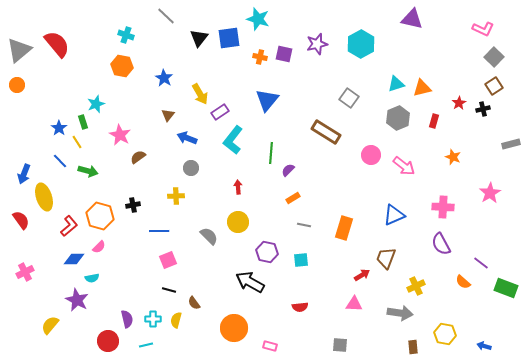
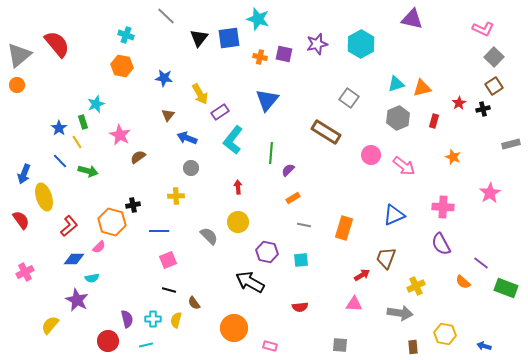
gray triangle at (19, 50): moved 5 px down
blue star at (164, 78): rotated 24 degrees counterclockwise
orange hexagon at (100, 216): moved 12 px right, 6 px down
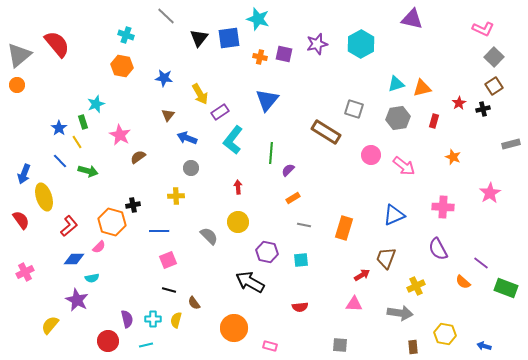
gray square at (349, 98): moved 5 px right, 11 px down; rotated 18 degrees counterclockwise
gray hexagon at (398, 118): rotated 15 degrees clockwise
purple semicircle at (441, 244): moved 3 px left, 5 px down
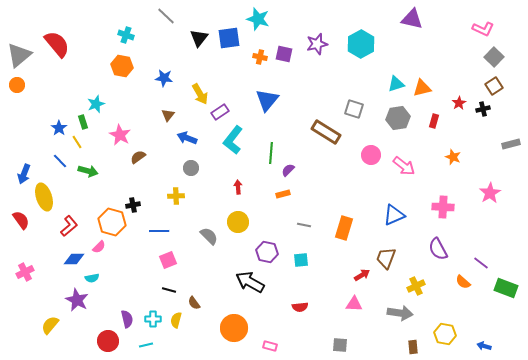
orange rectangle at (293, 198): moved 10 px left, 4 px up; rotated 16 degrees clockwise
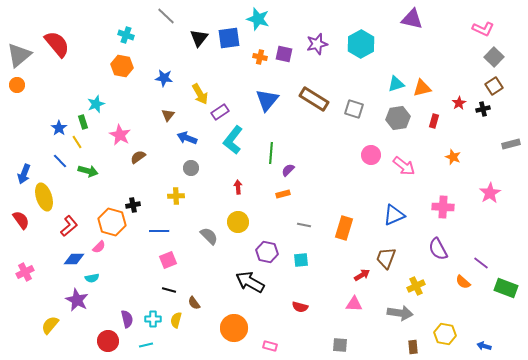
brown rectangle at (326, 132): moved 12 px left, 33 px up
red semicircle at (300, 307): rotated 21 degrees clockwise
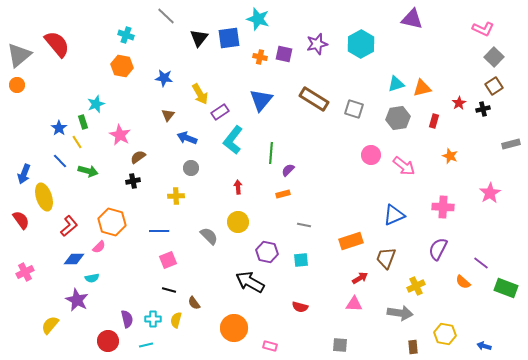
blue triangle at (267, 100): moved 6 px left
orange star at (453, 157): moved 3 px left, 1 px up
black cross at (133, 205): moved 24 px up
orange rectangle at (344, 228): moved 7 px right, 13 px down; rotated 55 degrees clockwise
purple semicircle at (438, 249): rotated 55 degrees clockwise
red arrow at (362, 275): moved 2 px left, 3 px down
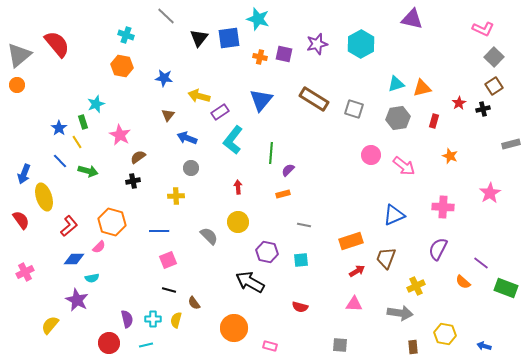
yellow arrow at (200, 94): moved 1 px left, 2 px down; rotated 135 degrees clockwise
red arrow at (360, 278): moved 3 px left, 7 px up
red circle at (108, 341): moved 1 px right, 2 px down
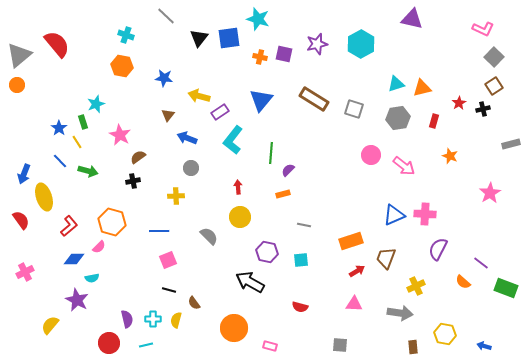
pink cross at (443, 207): moved 18 px left, 7 px down
yellow circle at (238, 222): moved 2 px right, 5 px up
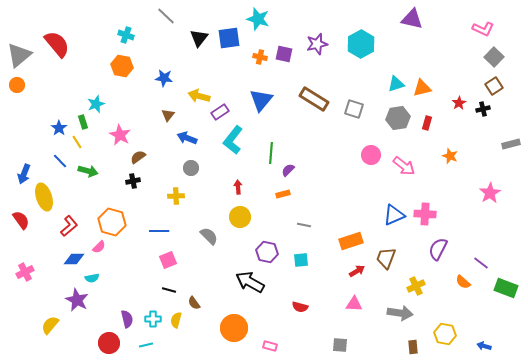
red rectangle at (434, 121): moved 7 px left, 2 px down
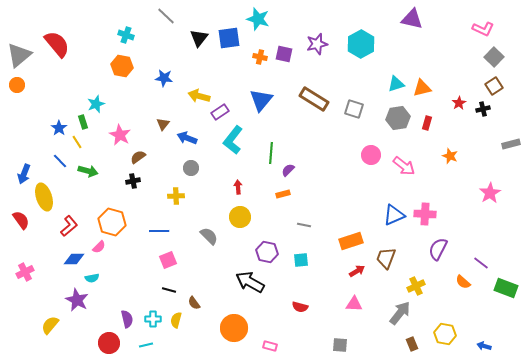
brown triangle at (168, 115): moved 5 px left, 9 px down
gray arrow at (400, 313): rotated 60 degrees counterclockwise
brown rectangle at (413, 347): moved 1 px left, 3 px up; rotated 16 degrees counterclockwise
